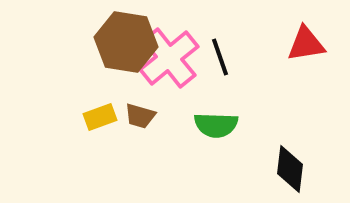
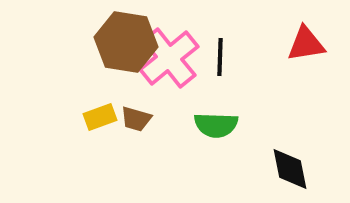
black line: rotated 21 degrees clockwise
brown trapezoid: moved 4 px left, 3 px down
black diamond: rotated 18 degrees counterclockwise
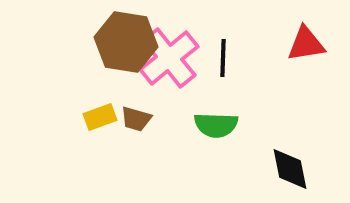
black line: moved 3 px right, 1 px down
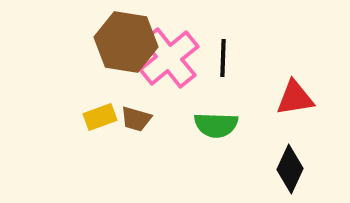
red triangle: moved 11 px left, 54 px down
black diamond: rotated 36 degrees clockwise
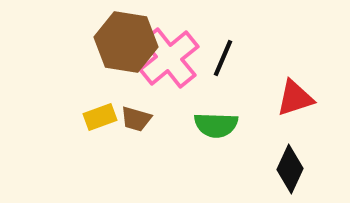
black line: rotated 21 degrees clockwise
red triangle: rotated 9 degrees counterclockwise
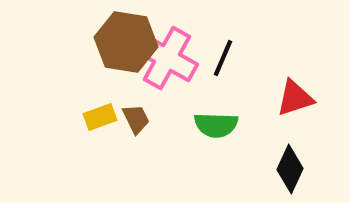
pink cross: moved 2 px left; rotated 22 degrees counterclockwise
brown trapezoid: rotated 132 degrees counterclockwise
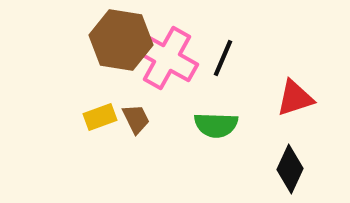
brown hexagon: moved 5 px left, 2 px up
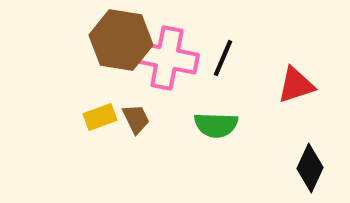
pink cross: rotated 18 degrees counterclockwise
red triangle: moved 1 px right, 13 px up
black diamond: moved 20 px right, 1 px up
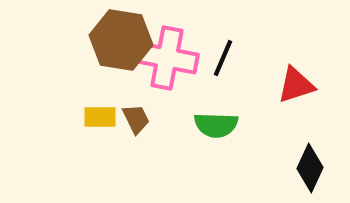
yellow rectangle: rotated 20 degrees clockwise
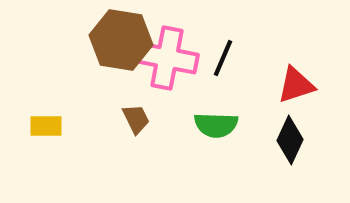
yellow rectangle: moved 54 px left, 9 px down
black diamond: moved 20 px left, 28 px up
